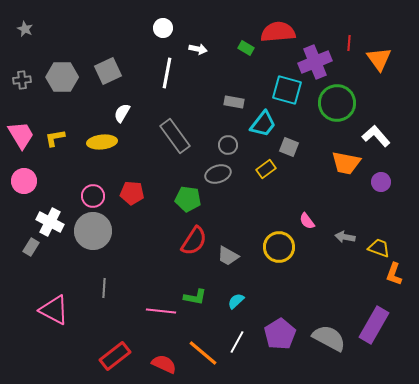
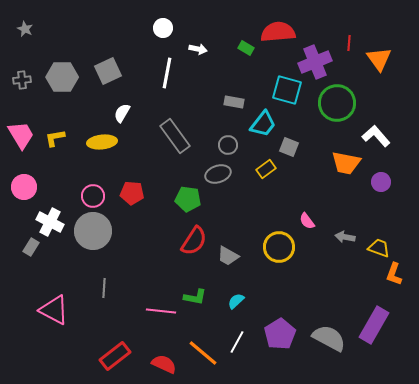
pink circle at (24, 181): moved 6 px down
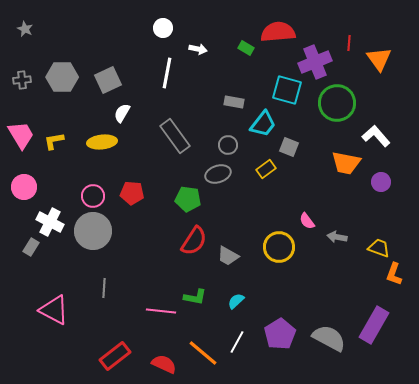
gray square at (108, 71): moved 9 px down
yellow L-shape at (55, 138): moved 1 px left, 3 px down
gray arrow at (345, 237): moved 8 px left
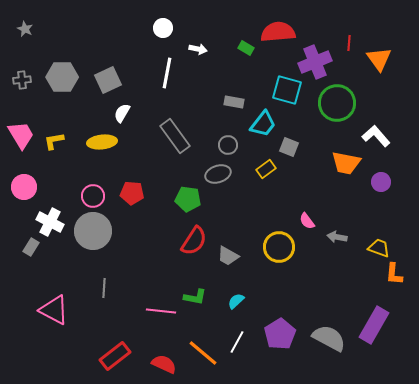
orange L-shape at (394, 274): rotated 15 degrees counterclockwise
